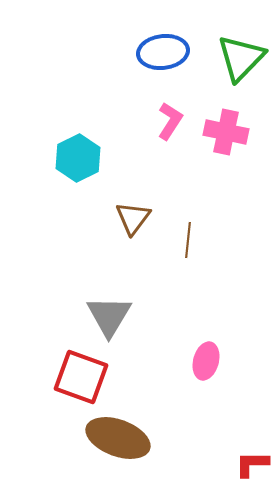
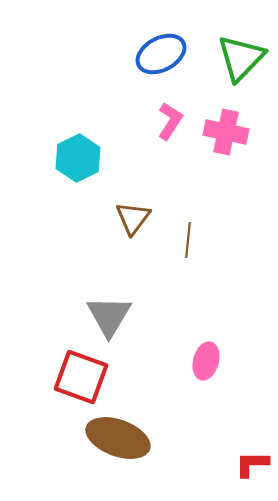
blue ellipse: moved 2 px left, 2 px down; rotated 21 degrees counterclockwise
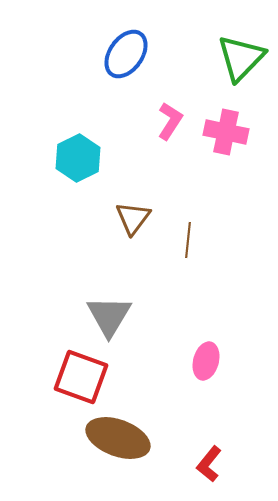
blue ellipse: moved 35 px left; rotated 27 degrees counterclockwise
red L-shape: moved 43 px left; rotated 51 degrees counterclockwise
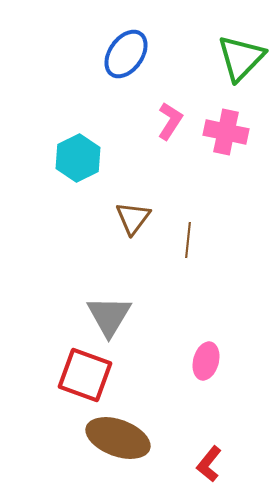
red square: moved 4 px right, 2 px up
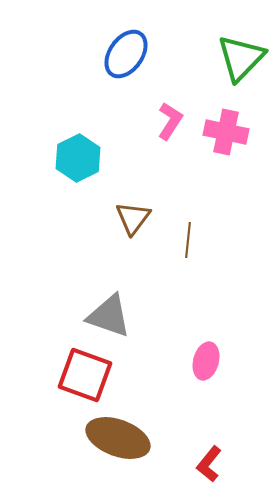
gray triangle: rotated 42 degrees counterclockwise
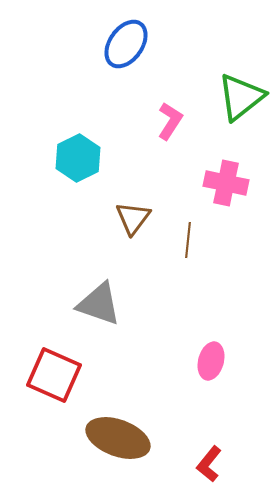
blue ellipse: moved 10 px up
green triangle: moved 39 px down; rotated 8 degrees clockwise
pink cross: moved 51 px down
gray triangle: moved 10 px left, 12 px up
pink ellipse: moved 5 px right
red square: moved 31 px left; rotated 4 degrees clockwise
